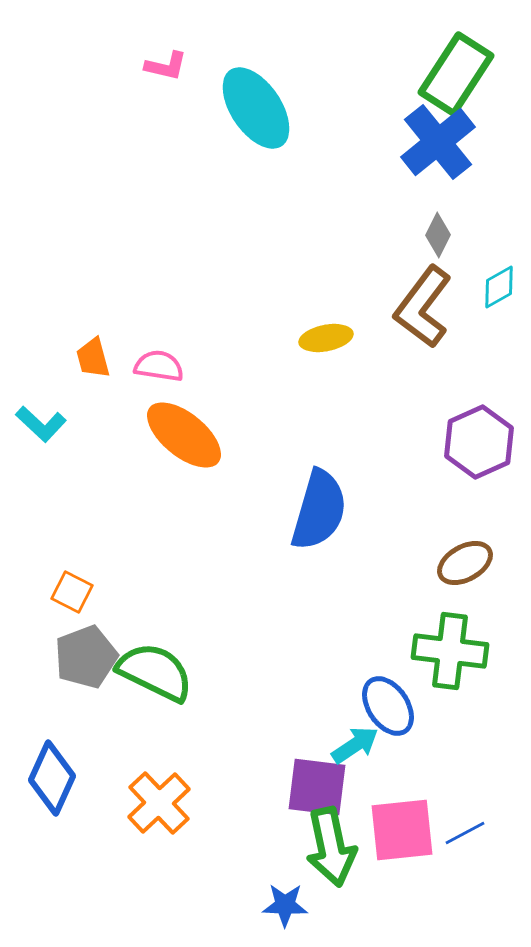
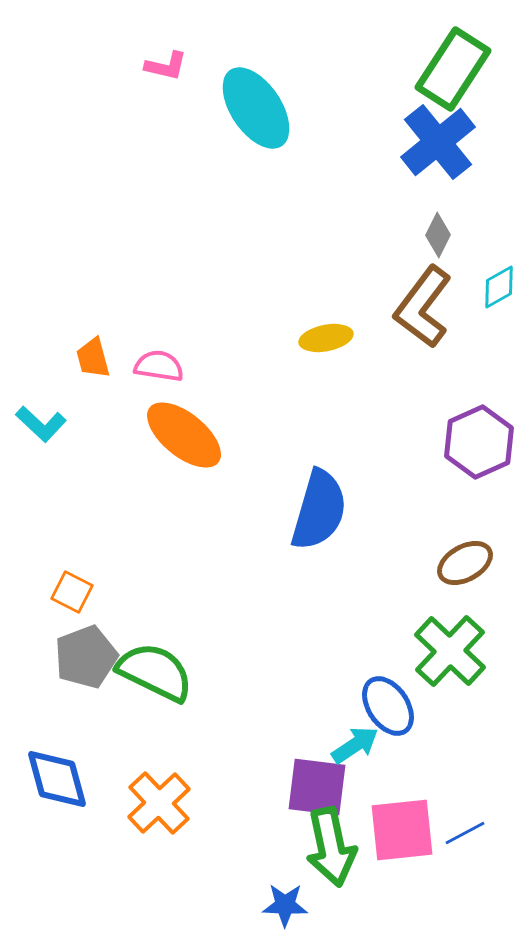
green rectangle: moved 3 px left, 5 px up
green cross: rotated 36 degrees clockwise
blue diamond: moved 5 px right, 1 px down; rotated 40 degrees counterclockwise
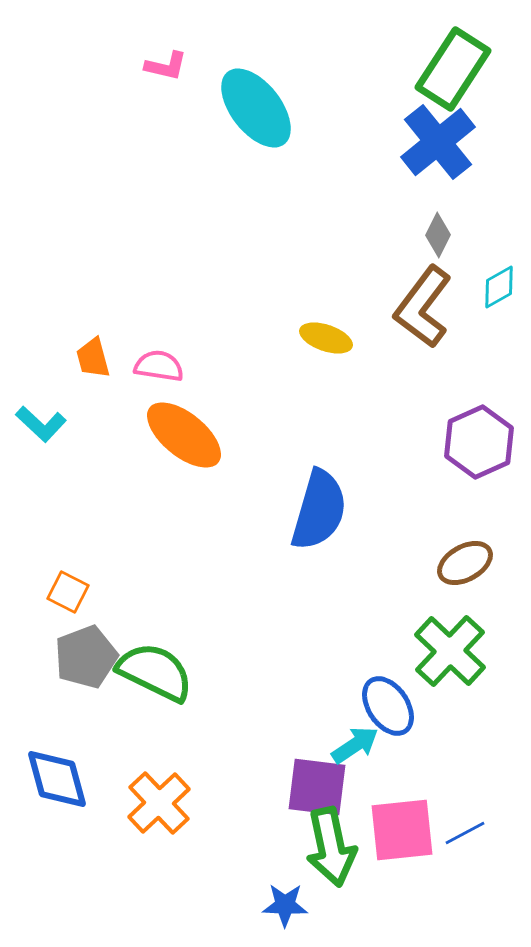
cyan ellipse: rotated 4 degrees counterclockwise
yellow ellipse: rotated 30 degrees clockwise
orange square: moved 4 px left
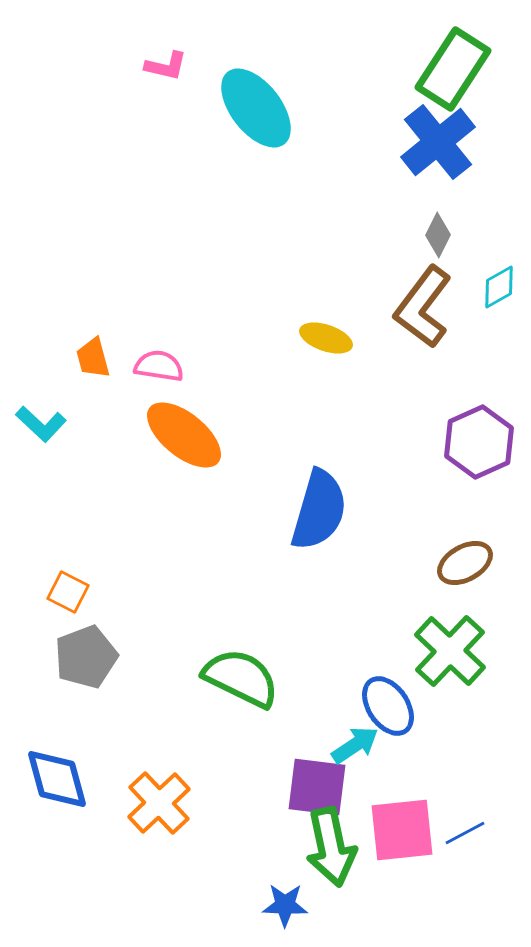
green semicircle: moved 86 px right, 6 px down
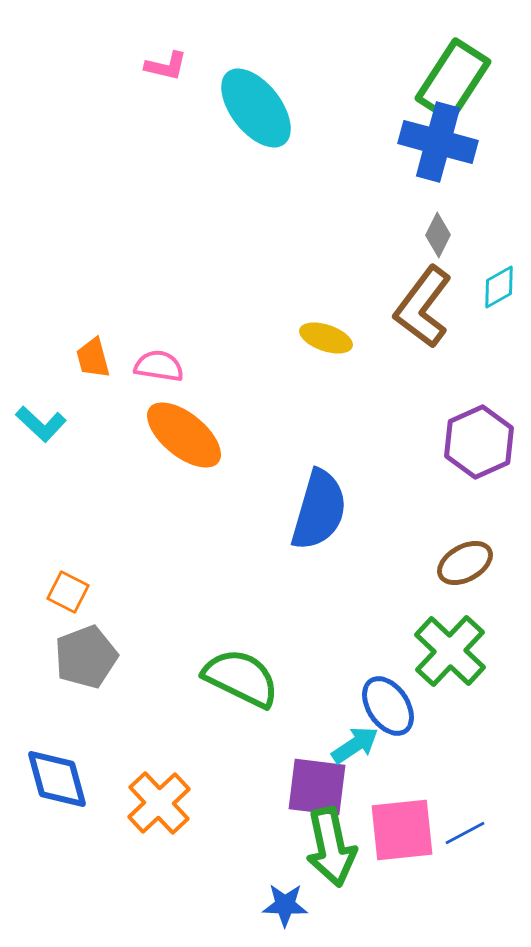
green rectangle: moved 11 px down
blue cross: rotated 36 degrees counterclockwise
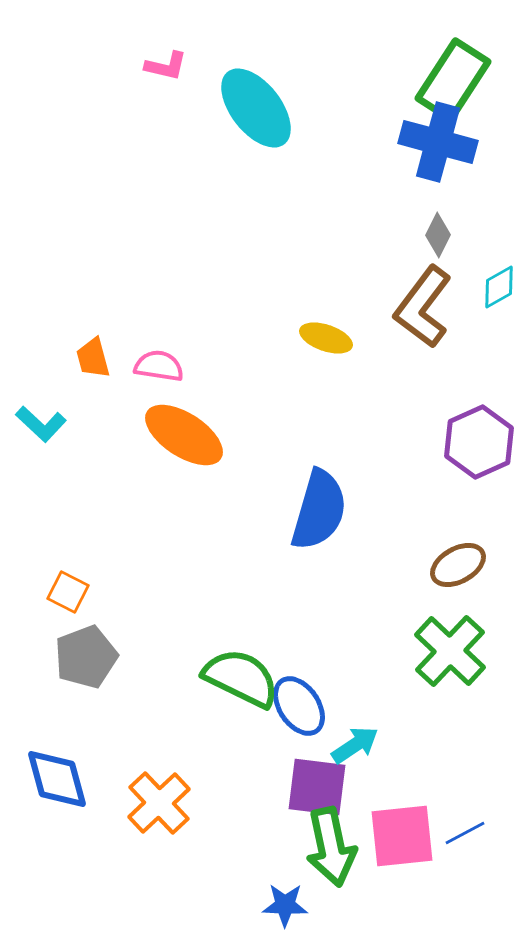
orange ellipse: rotated 6 degrees counterclockwise
brown ellipse: moved 7 px left, 2 px down
blue ellipse: moved 89 px left
pink square: moved 6 px down
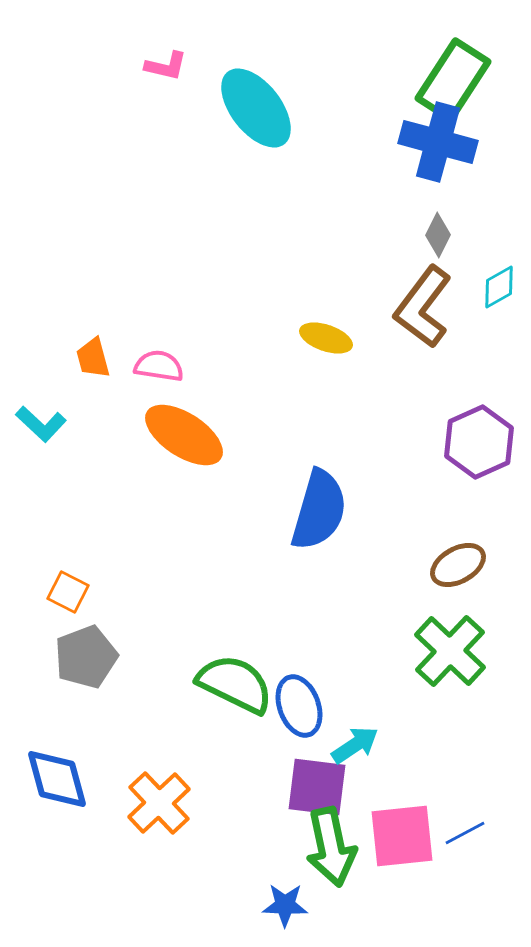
green semicircle: moved 6 px left, 6 px down
blue ellipse: rotated 14 degrees clockwise
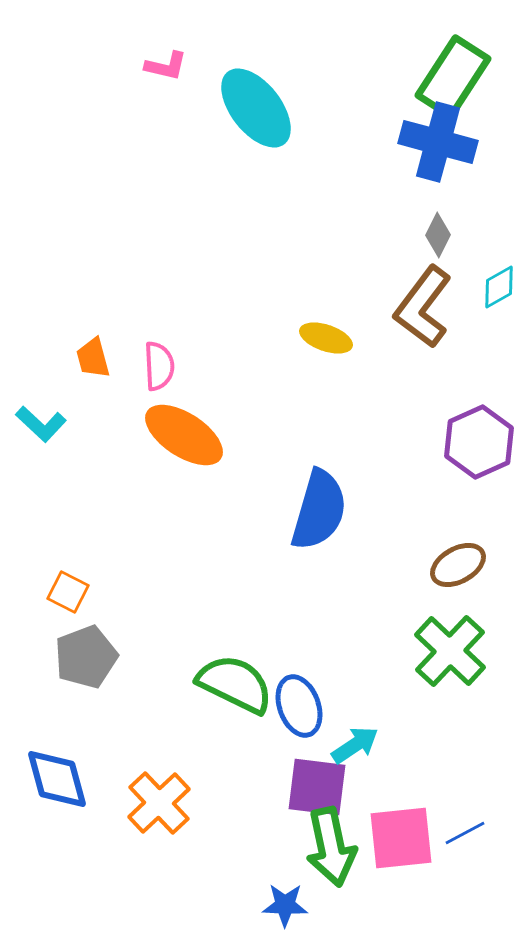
green rectangle: moved 3 px up
pink semicircle: rotated 78 degrees clockwise
pink square: moved 1 px left, 2 px down
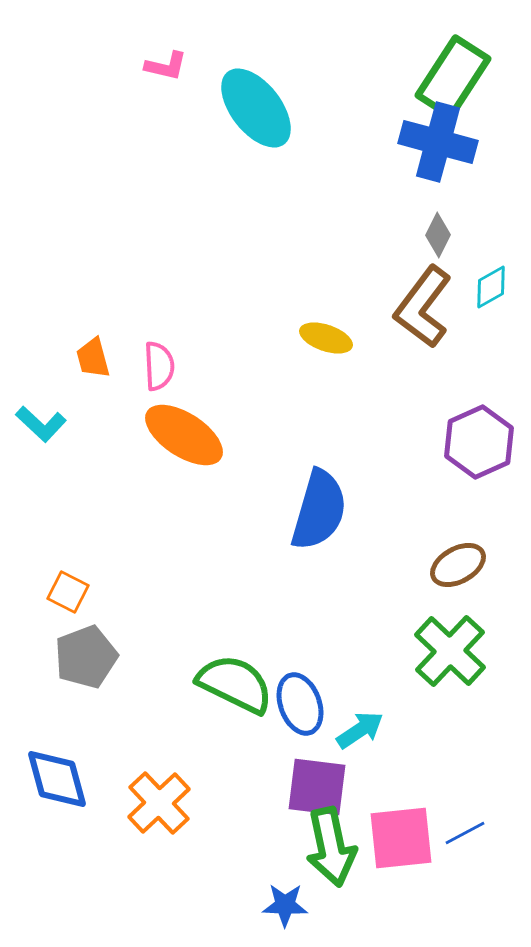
cyan diamond: moved 8 px left
blue ellipse: moved 1 px right, 2 px up
cyan arrow: moved 5 px right, 15 px up
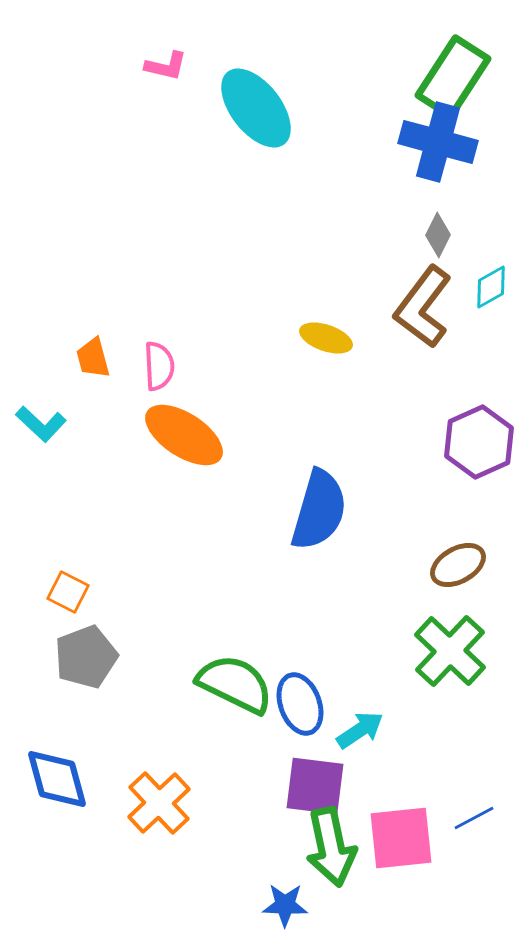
purple square: moved 2 px left, 1 px up
blue line: moved 9 px right, 15 px up
